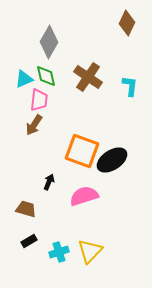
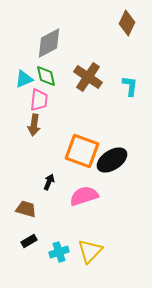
gray diamond: moved 1 px down; rotated 32 degrees clockwise
brown arrow: rotated 25 degrees counterclockwise
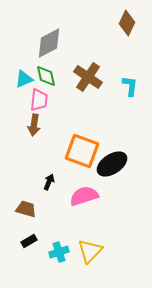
black ellipse: moved 4 px down
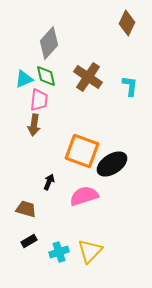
gray diamond: rotated 20 degrees counterclockwise
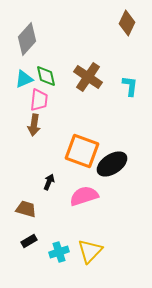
gray diamond: moved 22 px left, 4 px up
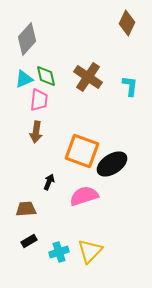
brown arrow: moved 2 px right, 7 px down
brown trapezoid: rotated 20 degrees counterclockwise
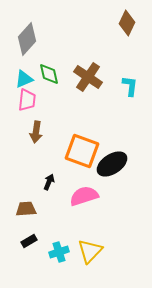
green diamond: moved 3 px right, 2 px up
pink trapezoid: moved 12 px left
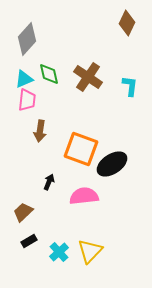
brown arrow: moved 4 px right, 1 px up
orange square: moved 1 px left, 2 px up
pink semicircle: rotated 12 degrees clockwise
brown trapezoid: moved 3 px left, 3 px down; rotated 40 degrees counterclockwise
cyan cross: rotated 24 degrees counterclockwise
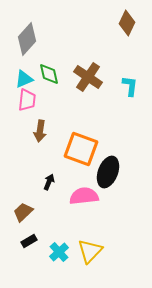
black ellipse: moved 4 px left, 8 px down; rotated 36 degrees counterclockwise
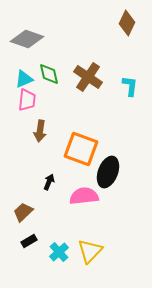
gray diamond: rotated 68 degrees clockwise
